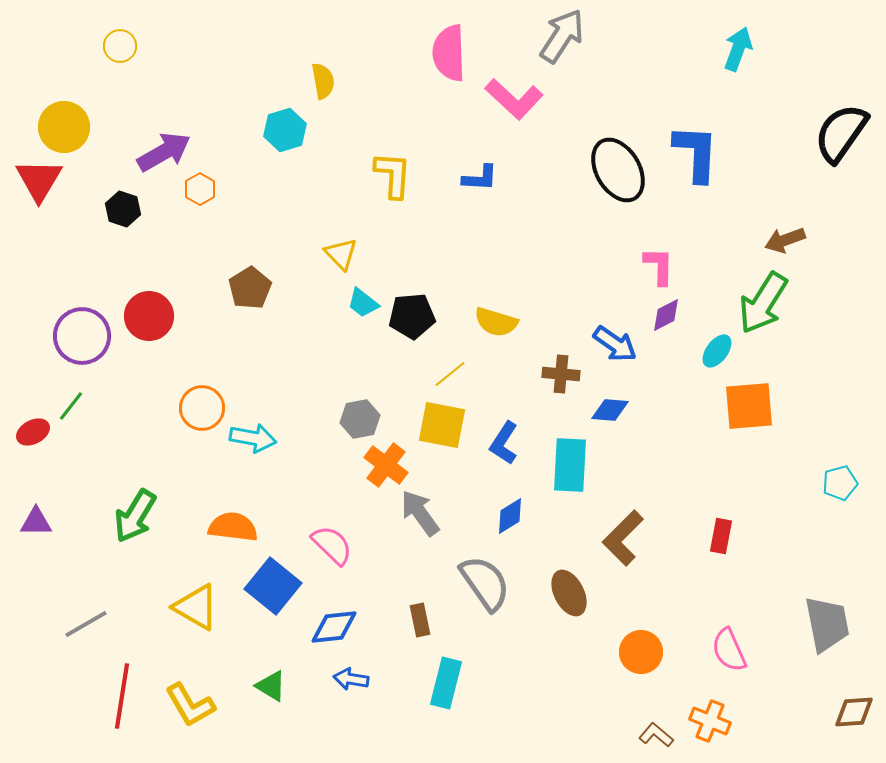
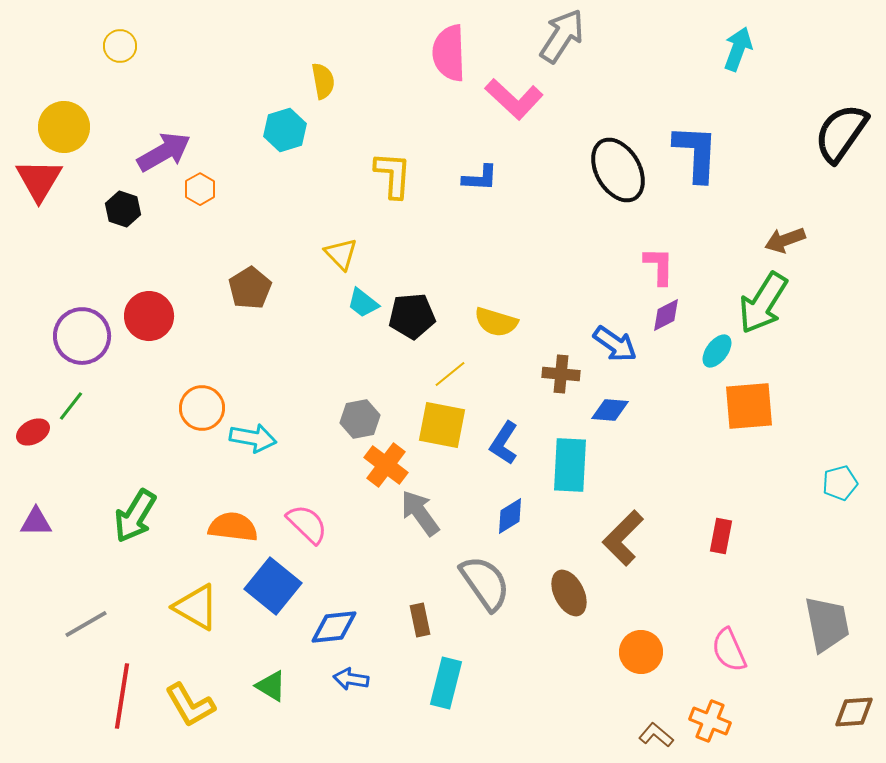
pink semicircle at (332, 545): moved 25 px left, 21 px up
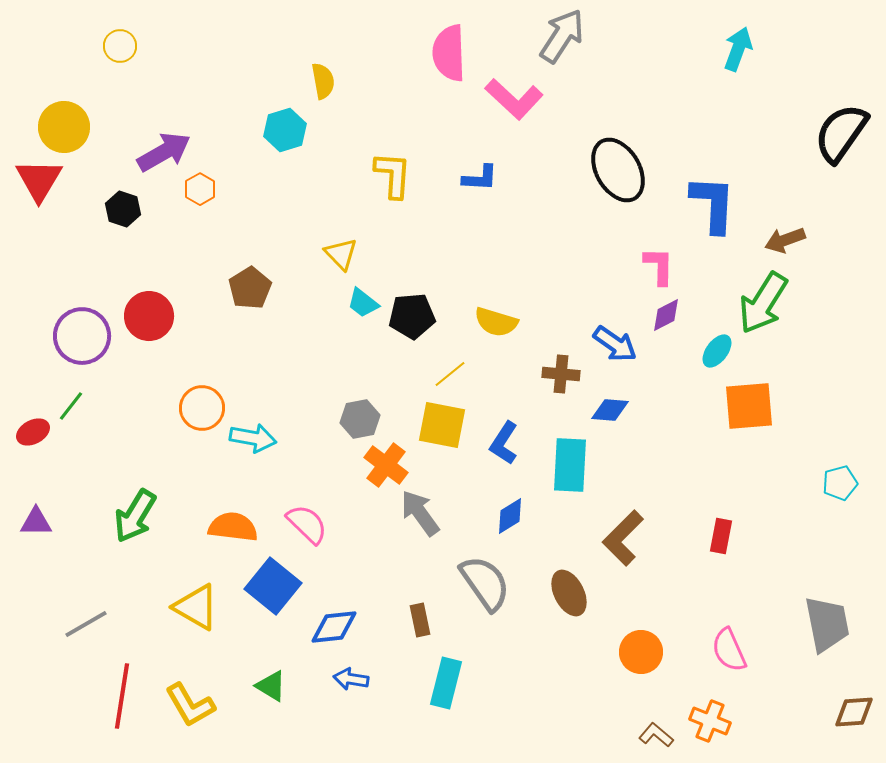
blue L-shape at (696, 153): moved 17 px right, 51 px down
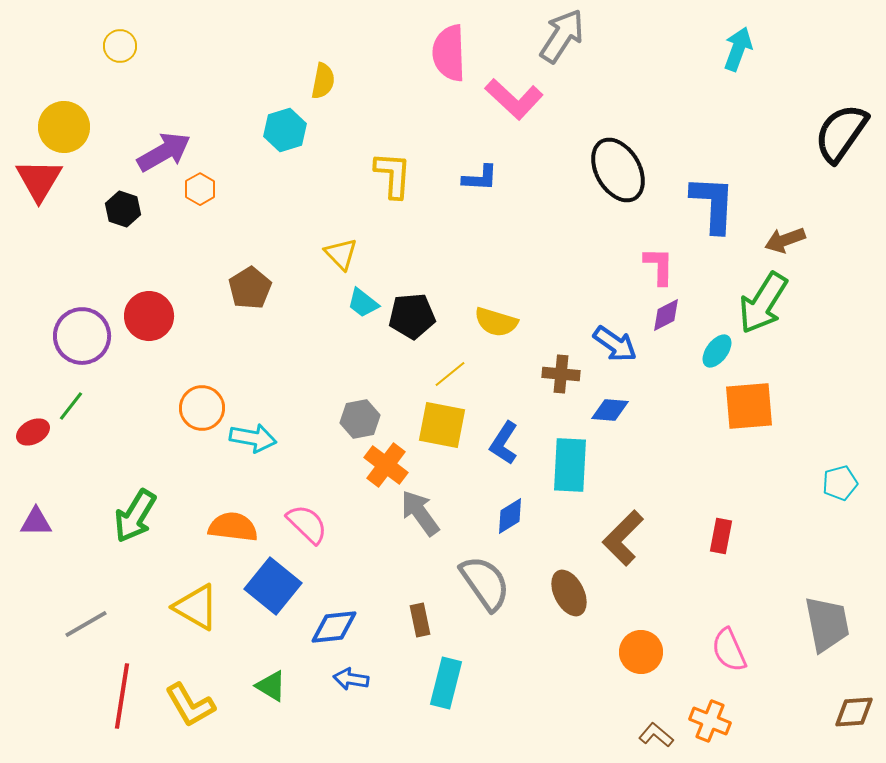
yellow semicircle at (323, 81): rotated 21 degrees clockwise
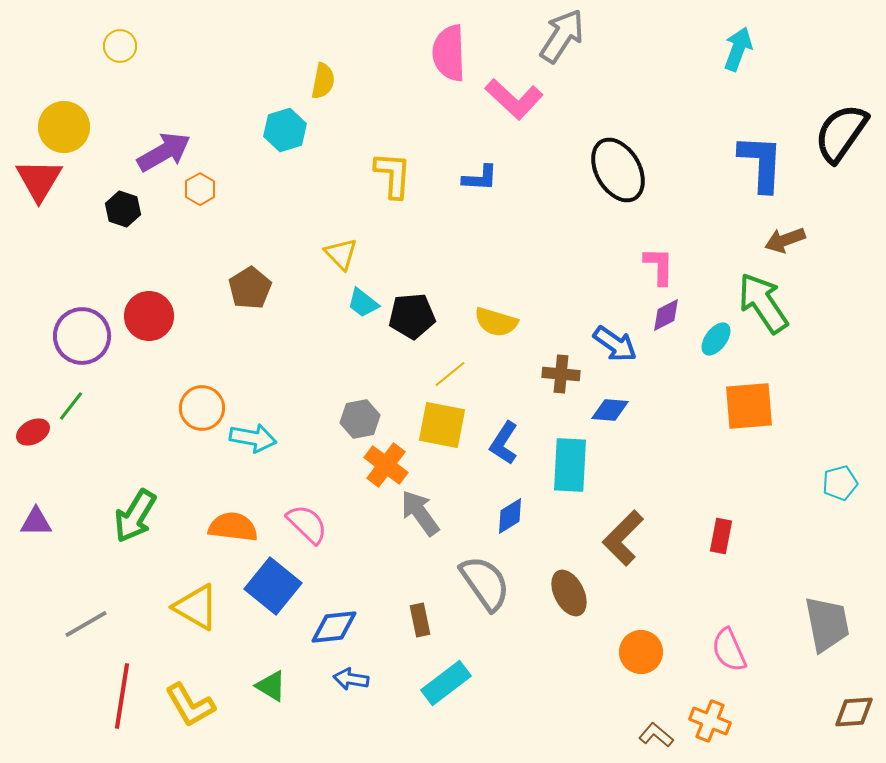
blue L-shape at (713, 204): moved 48 px right, 41 px up
green arrow at (763, 303): rotated 114 degrees clockwise
cyan ellipse at (717, 351): moved 1 px left, 12 px up
cyan rectangle at (446, 683): rotated 39 degrees clockwise
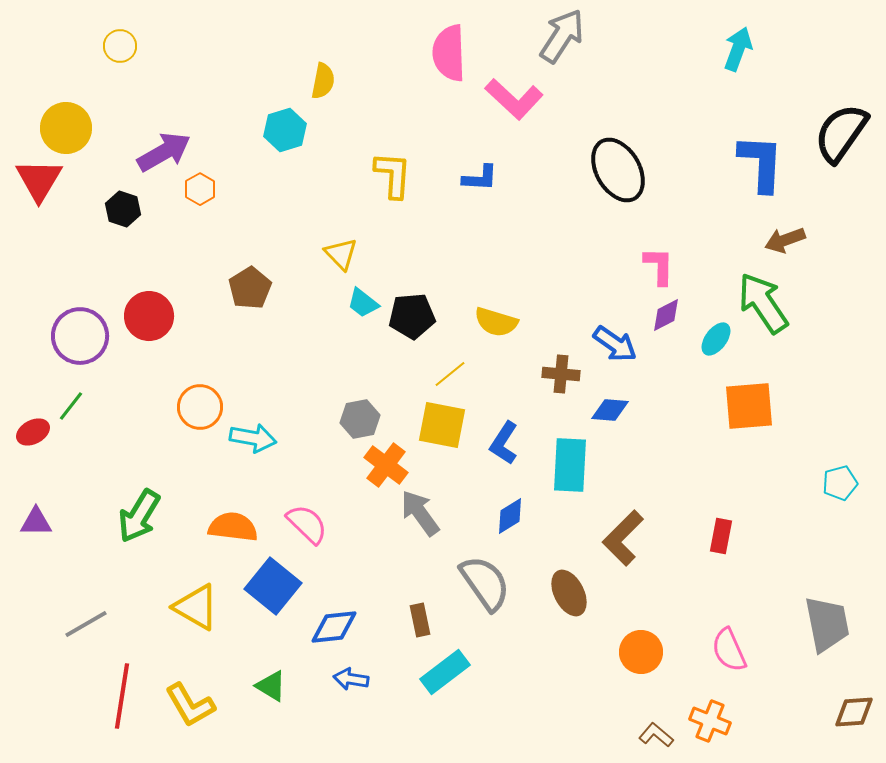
yellow circle at (64, 127): moved 2 px right, 1 px down
purple circle at (82, 336): moved 2 px left
orange circle at (202, 408): moved 2 px left, 1 px up
green arrow at (135, 516): moved 4 px right
cyan rectangle at (446, 683): moved 1 px left, 11 px up
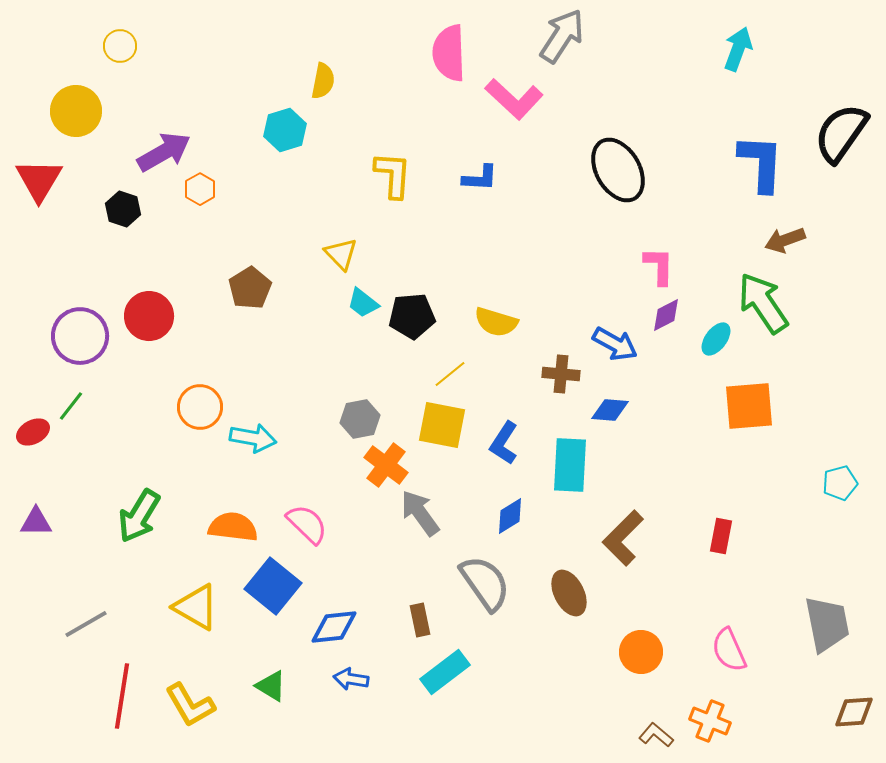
yellow circle at (66, 128): moved 10 px right, 17 px up
blue arrow at (615, 344): rotated 6 degrees counterclockwise
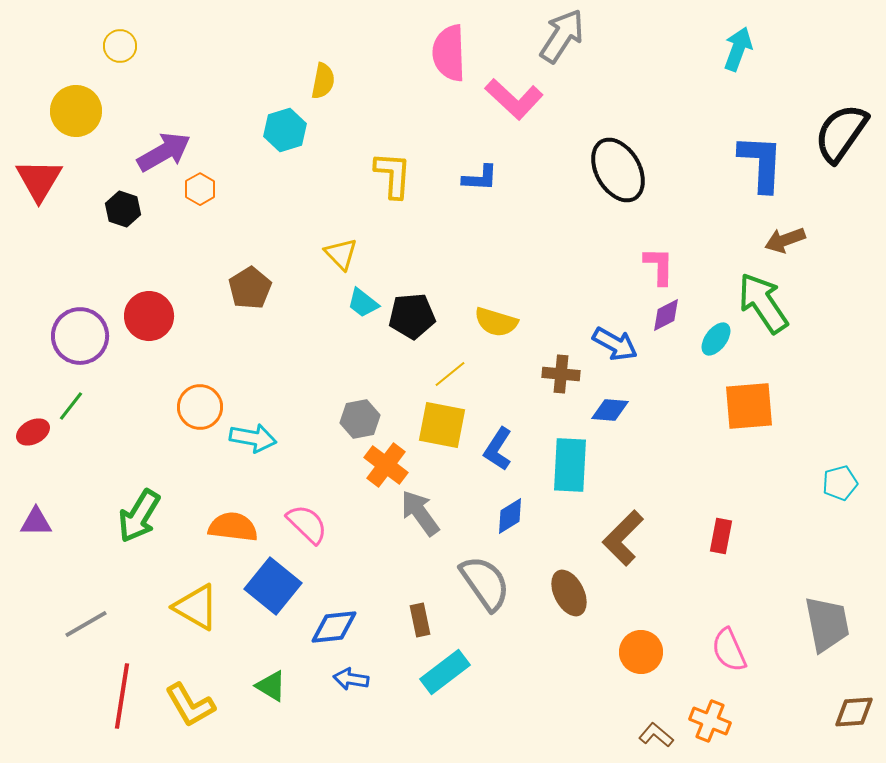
blue L-shape at (504, 443): moved 6 px left, 6 px down
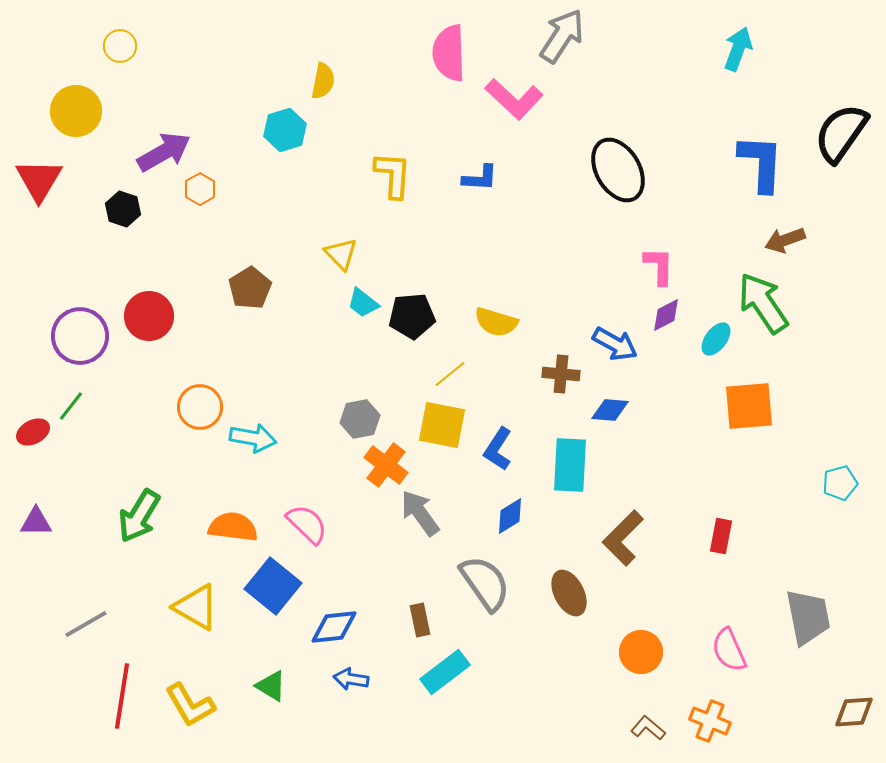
gray trapezoid at (827, 624): moved 19 px left, 7 px up
brown L-shape at (656, 735): moved 8 px left, 7 px up
